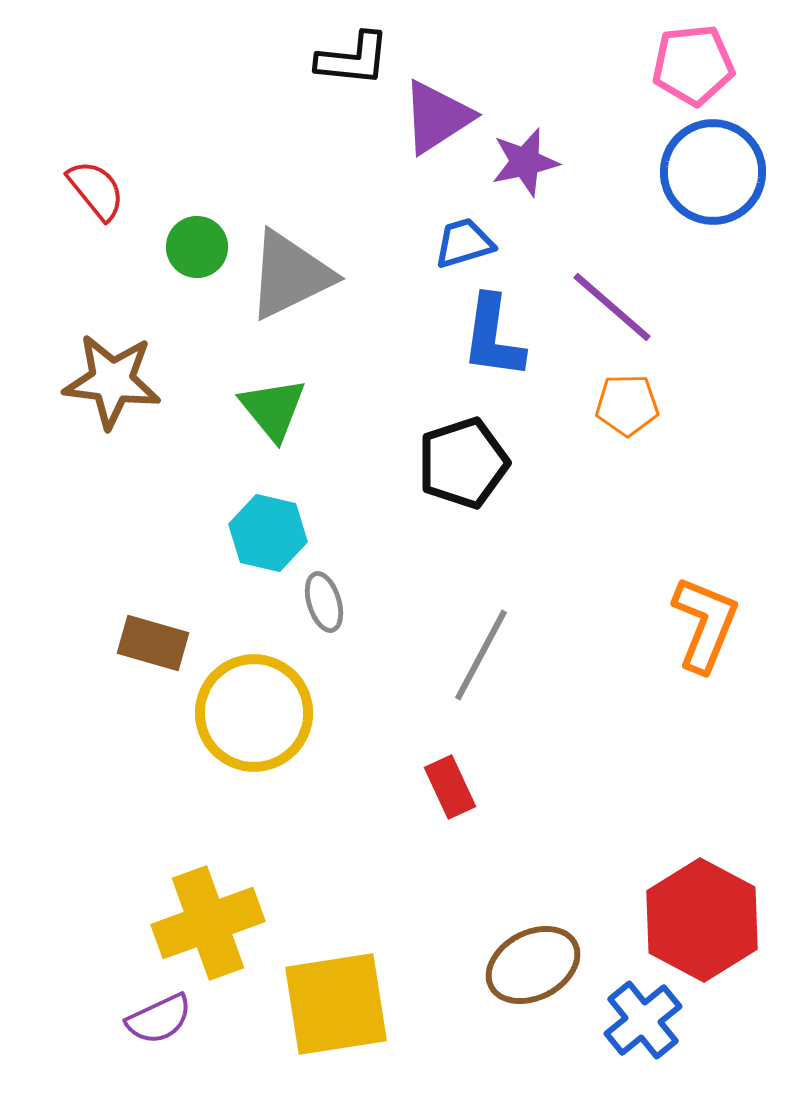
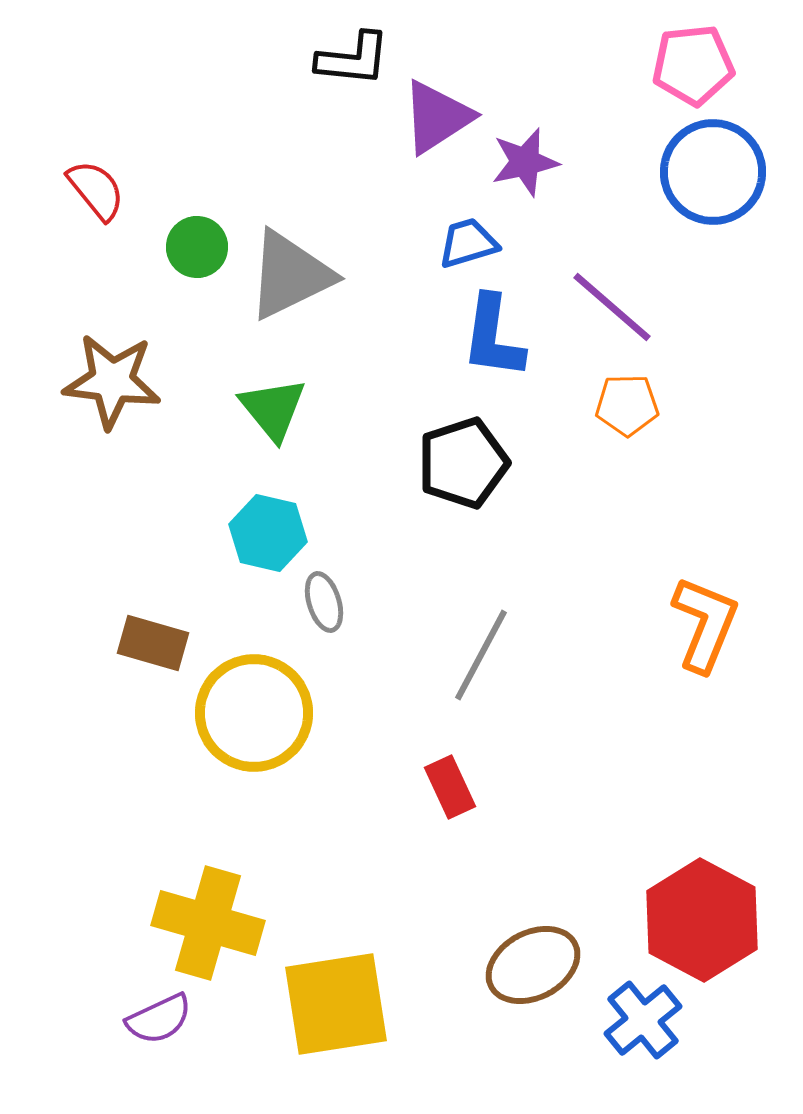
blue trapezoid: moved 4 px right
yellow cross: rotated 36 degrees clockwise
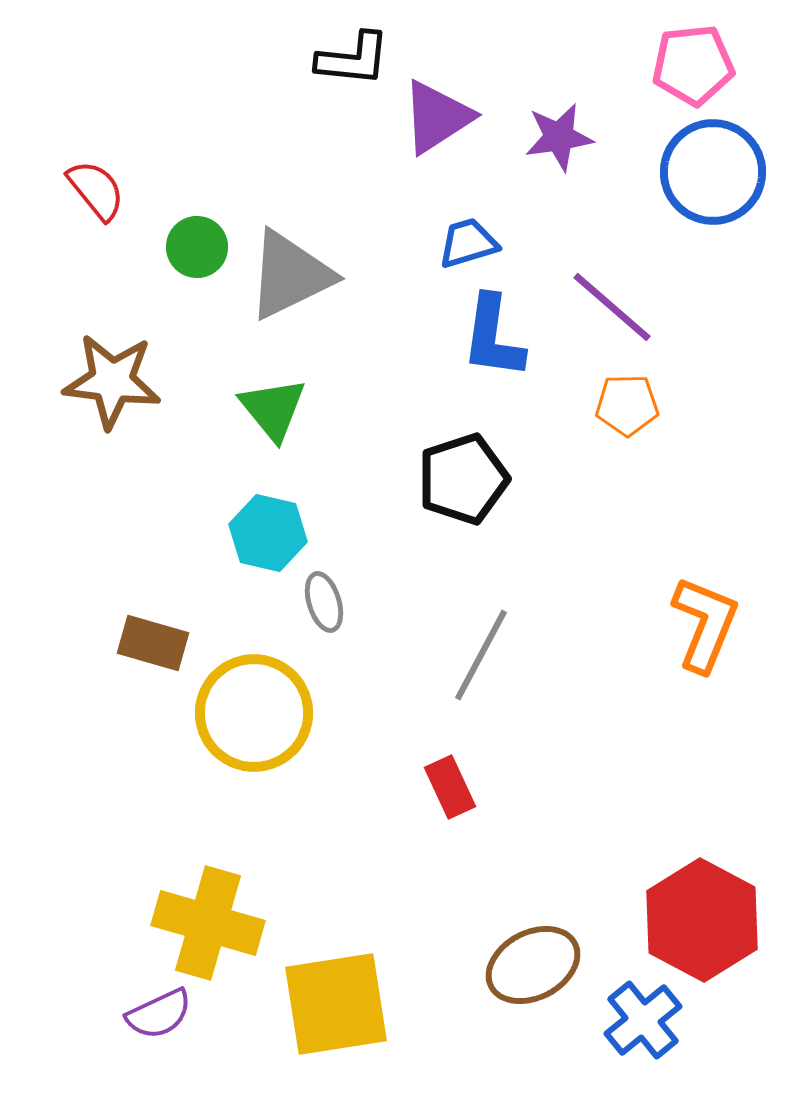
purple star: moved 34 px right, 25 px up; rotated 4 degrees clockwise
black pentagon: moved 16 px down
purple semicircle: moved 5 px up
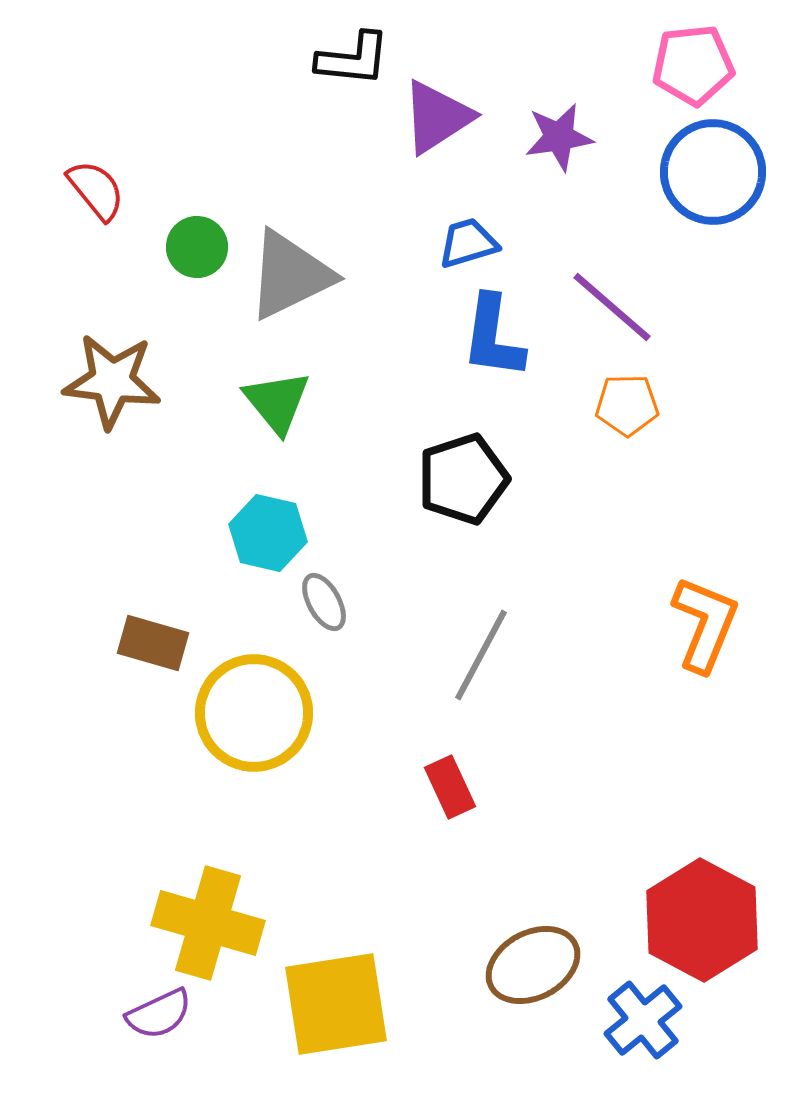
green triangle: moved 4 px right, 7 px up
gray ellipse: rotated 12 degrees counterclockwise
